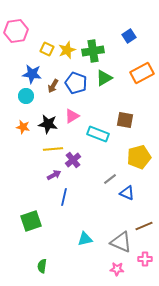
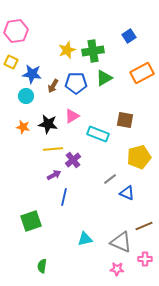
yellow square: moved 36 px left, 13 px down
blue pentagon: rotated 20 degrees counterclockwise
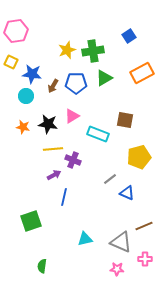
purple cross: rotated 28 degrees counterclockwise
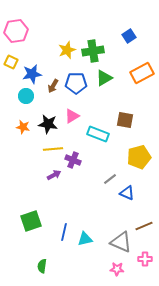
blue star: rotated 18 degrees counterclockwise
blue line: moved 35 px down
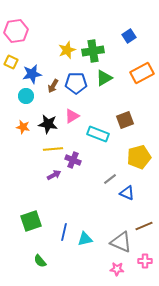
brown square: rotated 30 degrees counterclockwise
pink cross: moved 2 px down
green semicircle: moved 2 px left, 5 px up; rotated 48 degrees counterclockwise
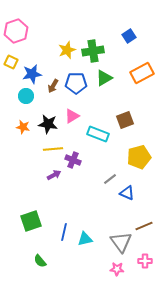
pink hexagon: rotated 10 degrees counterclockwise
gray triangle: rotated 30 degrees clockwise
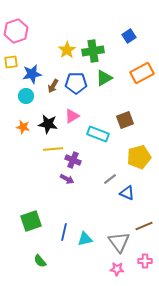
yellow star: rotated 12 degrees counterclockwise
yellow square: rotated 32 degrees counterclockwise
purple arrow: moved 13 px right, 4 px down; rotated 56 degrees clockwise
gray triangle: moved 2 px left
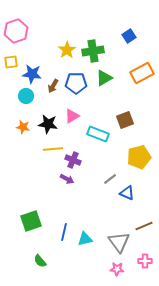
blue star: rotated 18 degrees clockwise
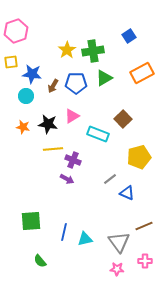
brown square: moved 2 px left, 1 px up; rotated 24 degrees counterclockwise
green square: rotated 15 degrees clockwise
